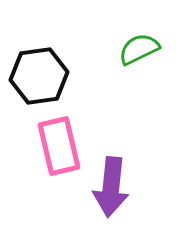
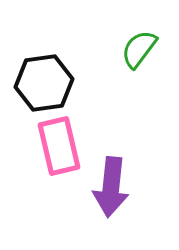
green semicircle: rotated 27 degrees counterclockwise
black hexagon: moved 5 px right, 7 px down
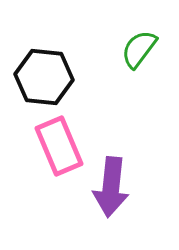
black hexagon: moved 6 px up; rotated 14 degrees clockwise
pink rectangle: rotated 10 degrees counterclockwise
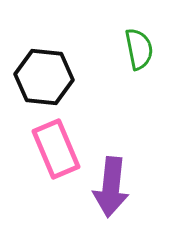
green semicircle: rotated 132 degrees clockwise
pink rectangle: moved 3 px left, 3 px down
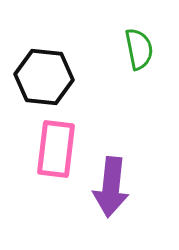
pink rectangle: rotated 30 degrees clockwise
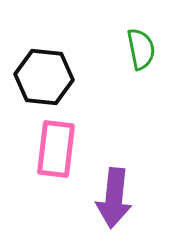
green semicircle: moved 2 px right
purple arrow: moved 3 px right, 11 px down
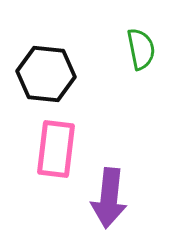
black hexagon: moved 2 px right, 3 px up
purple arrow: moved 5 px left
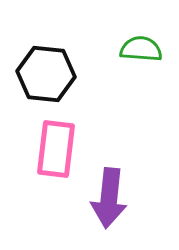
green semicircle: rotated 75 degrees counterclockwise
